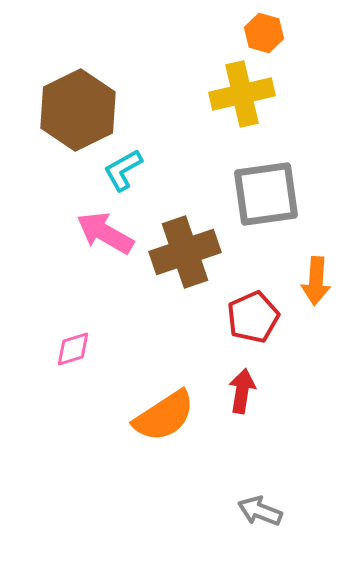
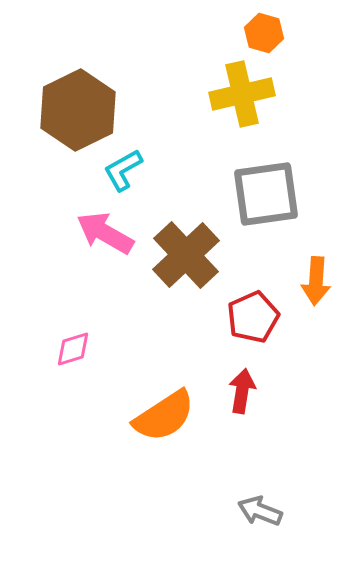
brown cross: moved 1 px right, 3 px down; rotated 24 degrees counterclockwise
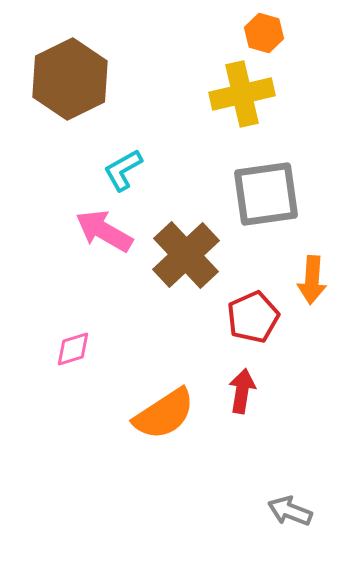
brown hexagon: moved 8 px left, 31 px up
pink arrow: moved 1 px left, 2 px up
orange arrow: moved 4 px left, 1 px up
orange semicircle: moved 2 px up
gray arrow: moved 30 px right
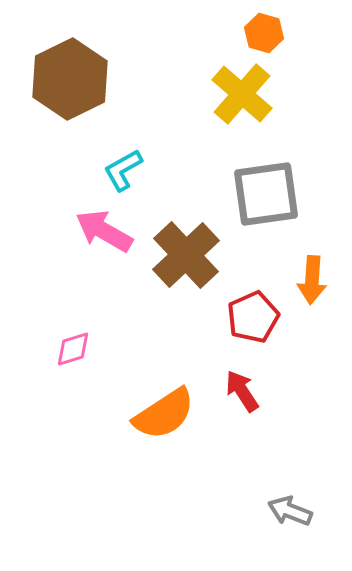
yellow cross: rotated 36 degrees counterclockwise
red arrow: rotated 42 degrees counterclockwise
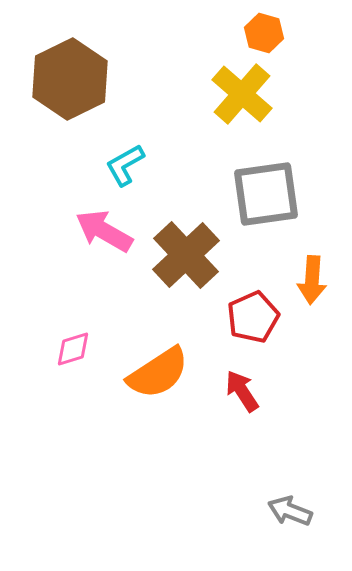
cyan L-shape: moved 2 px right, 5 px up
orange semicircle: moved 6 px left, 41 px up
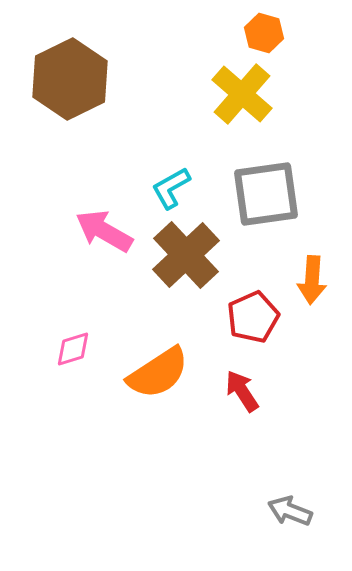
cyan L-shape: moved 46 px right, 23 px down
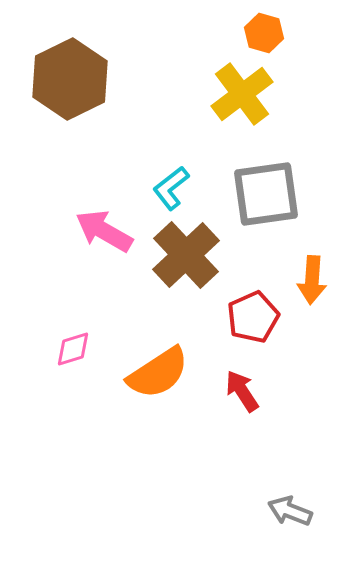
yellow cross: rotated 12 degrees clockwise
cyan L-shape: rotated 9 degrees counterclockwise
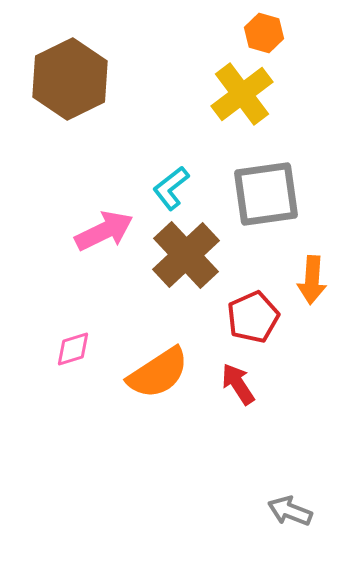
pink arrow: rotated 124 degrees clockwise
red arrow: moved 4 px left, 7 px up
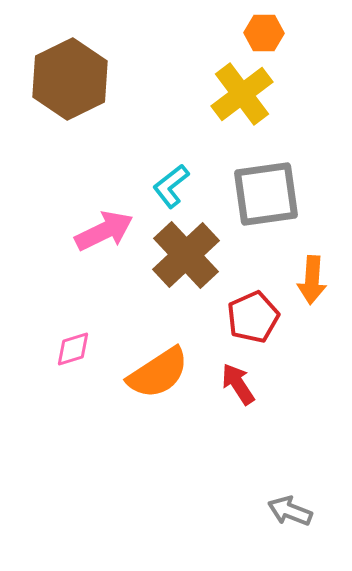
orange hexagon: rotated 15 degrees counterclockwise
cyan L-shape: moved 2 px up
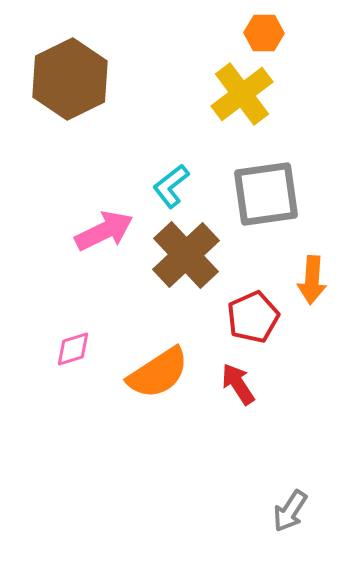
gray arrow: rotated 78 degrees counterclockwise
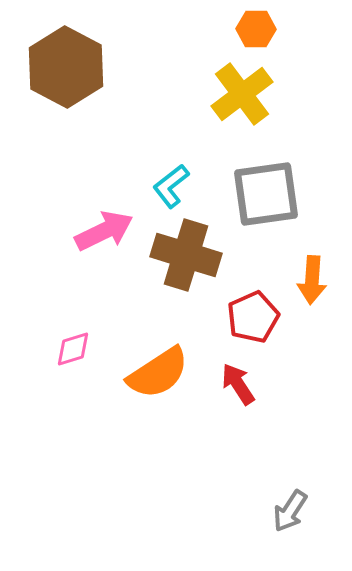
orange hexagon: moved 8 px left, 4 px up
brown hexagon: moved 4 px left, 12 px up; rotated 6 degrees counterclockwise
brown cross: rotated 30 degrees counterclockwise
